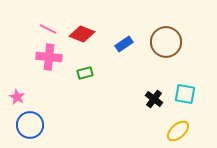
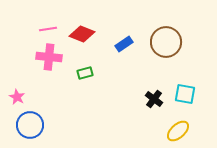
pink line: rotated 36 degrees counterclockwise
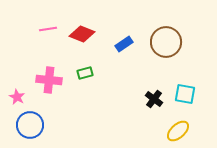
pink cross: moved 23 px down
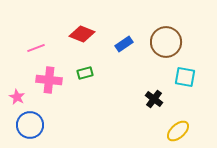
pink line: moved 12 px left, 19 px down; rotated 12 degrees counterclockwise
cyan square: moved 17 px up
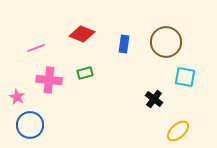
blue rectangle: rotated 48 degrees counterclockwise
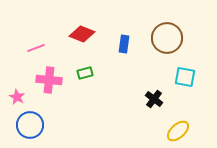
brown circle: moved 1 px right, 4 px up
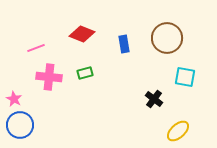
blue rectangle: rotated 18 degrees counterclockwise
pink cross: moved 3 px up
pink star: moved 3 px left, 2 px down
blue circle: moved 10 px left
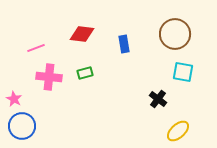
red diamond: rotated 15 degrees counterclockwise
brown circle: moved 8 px right, 4 px up
cyan square: moved 2 px left, 5 px up
black cross: moved 4 px right
blue circle: moved 2 px right, 1 px down
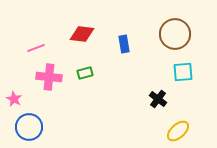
cyan square: rotated 15 degrees counterclockwise
blue circle: moved 7 px right, 1 px down
